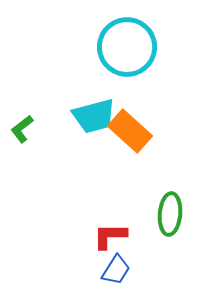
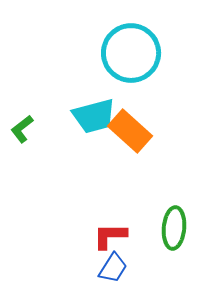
cyan circle: moved 4 px right, 6 px down
green ellipse: moved 4 px right, 14 px down
blue trapezoid: moved 3 px left, 2 px up
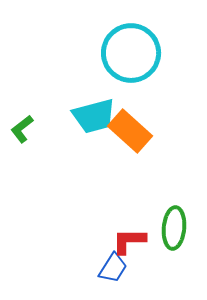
red L-shape: moved 19 px right, 5 px down
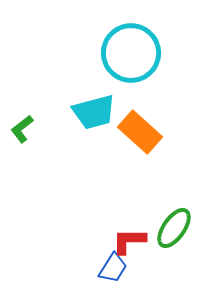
cyan trapezoid: moved 4 px up
orange rectangle: moved 10 px right, 1 px down
green ellipse: rotated 30 degrees clockwise
